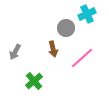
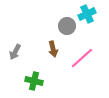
gray circle: moved 1 px right, 2 px up
green cross: rotated 36 degrees counterclockwise
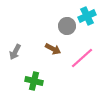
cyan cross: moved 2 px down
brown arrow: rotated 49 degrees counterclockwise
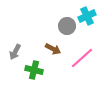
green cross: moved 11 px up
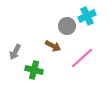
brown arrow: moved 3 px up
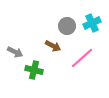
cyan cross: moved 5 px right, 7 px down
gray arrow: rotated 91 degrees counterclockwise
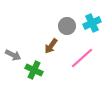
brown arrow: moved 2 px left; rotated 98 degrees clockwise
gray arrow: moved 2 px left, 3 px down
green cross: rotated 12 degrees clockwise
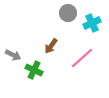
gray circle: moved 1 px right, 13 px up
